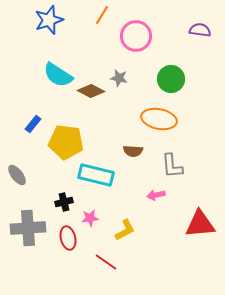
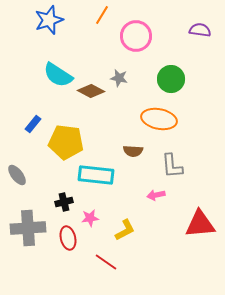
cyan rectangle: rotated 8 degrees counterclockwise
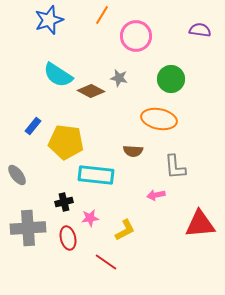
blue rectangle: moved 2 px down
gray L-shape: moved 3 px right, 1 px down
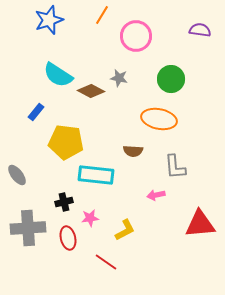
blue rectangle: moved 3 px right, 14 px up
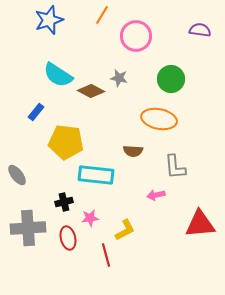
red line: moved 7 px up; rotated 40 degrees clockwise
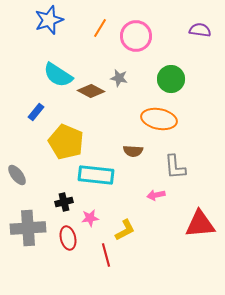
orange line: moved 2 px left, 13 px down
yellow pentagon: rotated 16 degrees clockwise
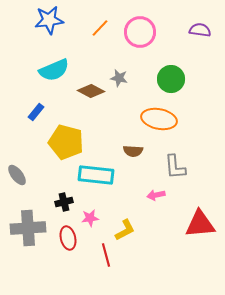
blue star: rotated 12 degrees clockwise
orange line: rotated 12 degrees clockwise
pink circle: moved 4 px right, 4 px up
cyan semicircle: moved 4 px left, 5 px up; rotated 56 degrees counterclockwise
yellow pentagon: rotated 8 degrees counterclockwise
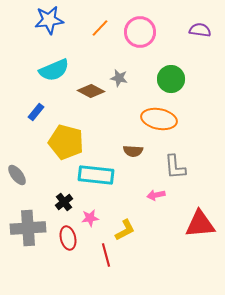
black cross: rotated 24 degrees counterclockwise
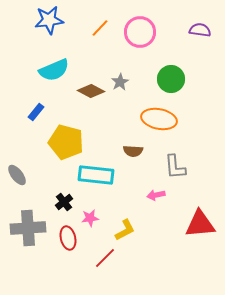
gray star: moved 1 px right, 4 px down; rotated 30 degrees clockwise
red line: moved 1 px left, 3 px down; rotated 60 degrees clockwise
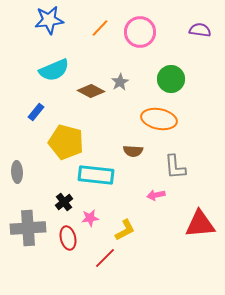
gray ellipse: moved 3 px up; rotated 35 degrees clockwise
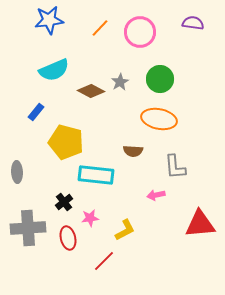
purple semicircle: moved 7 px left, 7 px up
green circle: moved 11 px left
red line: moved 1 px left, 3 px down
